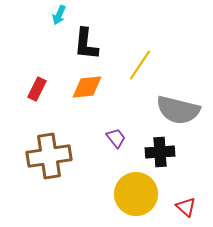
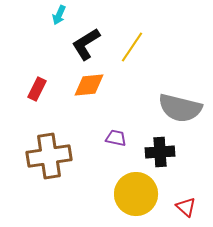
black L-shape: rotated 52 degrees clockwise
yellow line: moved 8 px left, 18 px up
orange diamond: moved 2 px right, 2 px up
gray semicircle: moved 2 px right, 2 px up
purple trapezoid: rotated 40 degrees counterclockwise
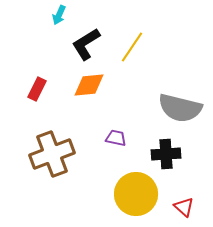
black cross: moved 6 px right, 2 px down
brown cross: moved 3 px right, 2 px up; rotated 12 degrees counterclockwise
red triangle: moved 2 px left
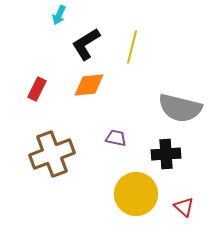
yellow line: rotated 20 degrees counterclockwise
